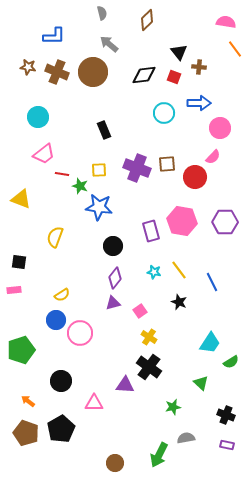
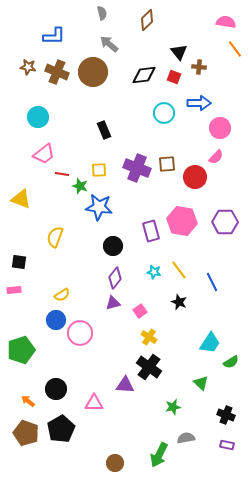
pink semicircle at (213, 157): moved 3 px right
black circle at (61, 381): moved 5 px left, 8 px down
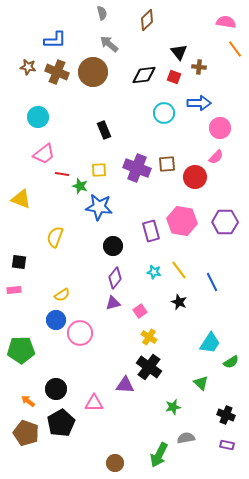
blue L-shape at (54, 36): moved 1 px right, 4 px down
green pentagon at (21, 350): rotated 16 degrees clockwise
black pentagon at (61, 429): moved 6 px up
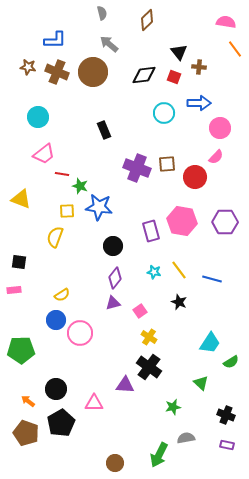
yellow square at (99, 170): moved 32 px left, 41 px down
blue line at (212, 282): moved 3 px up; rotated 48 degrees counterclockwise
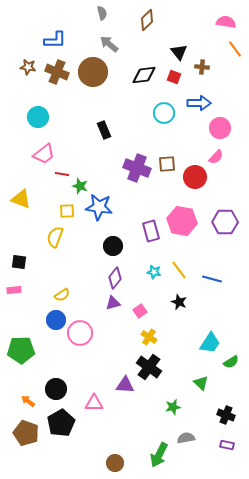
brown cross at (199, 67): moved 3 px right
